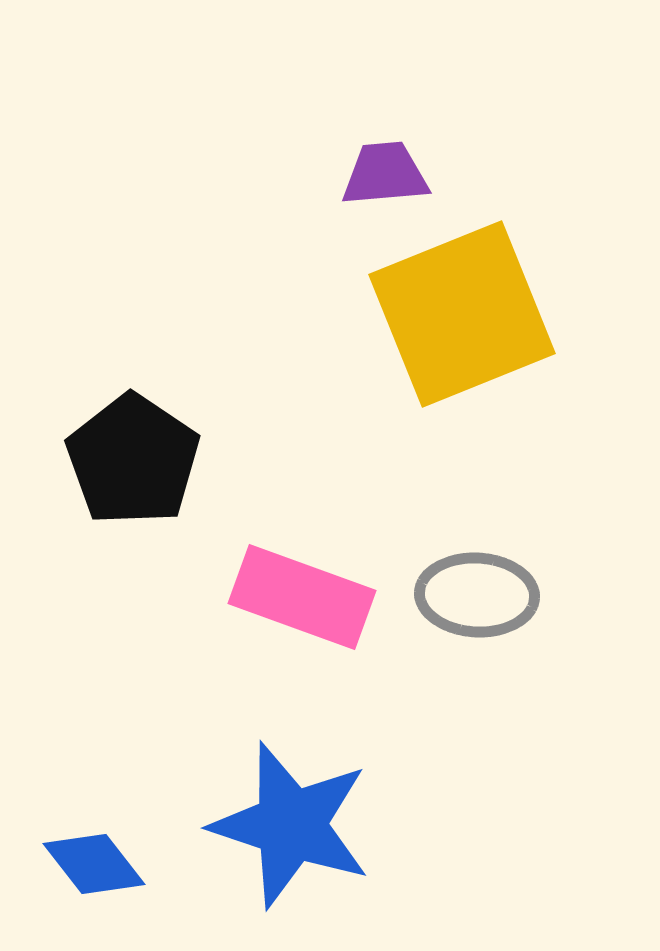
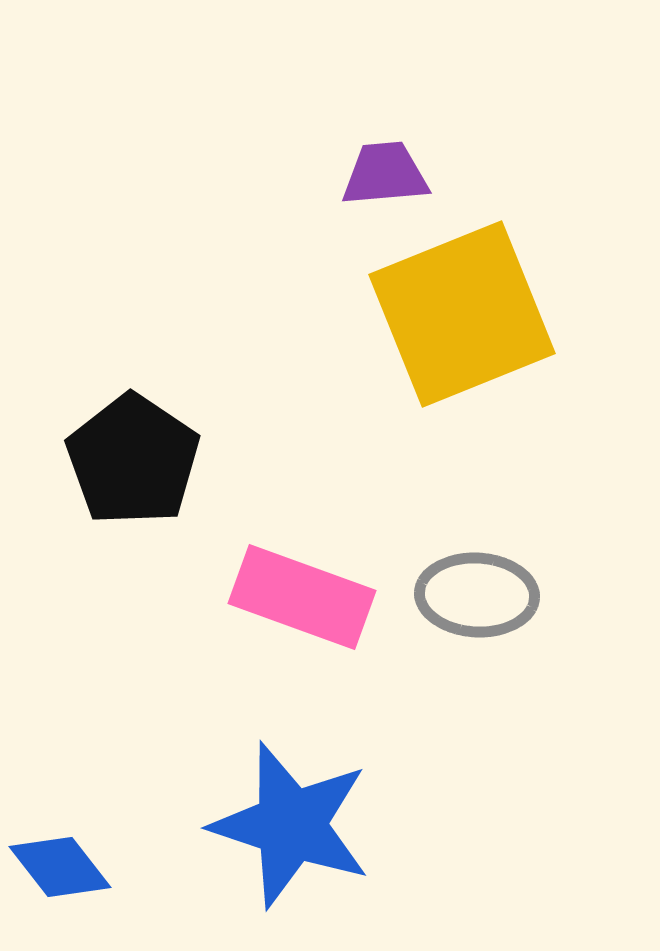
blue diamond: moved 34 px left, 3 px down
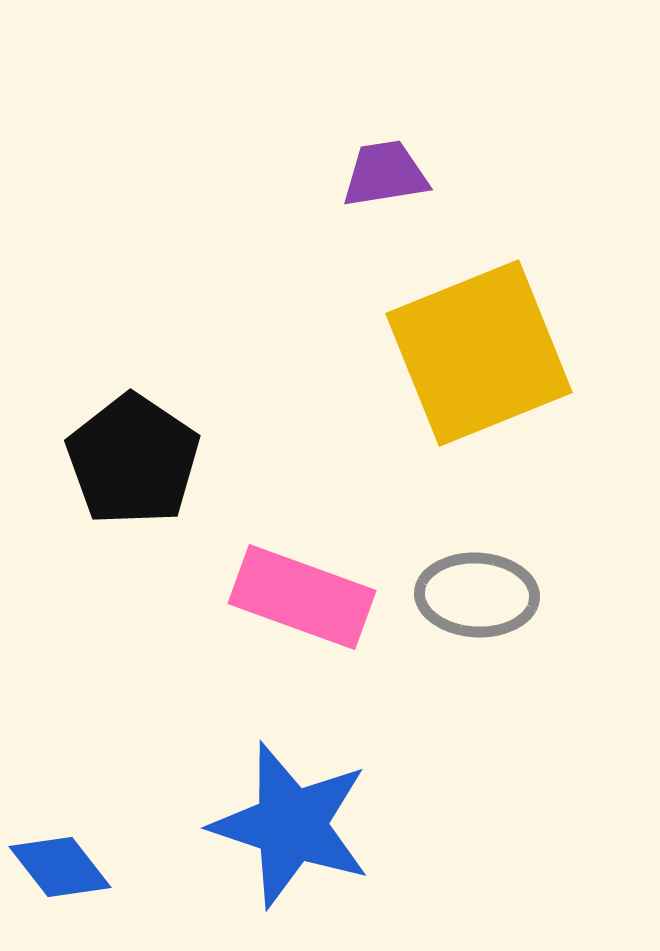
purple trapezoid: rotated 4 degrees counterclockwise
yellow square: moved 17 px right, 39 px down
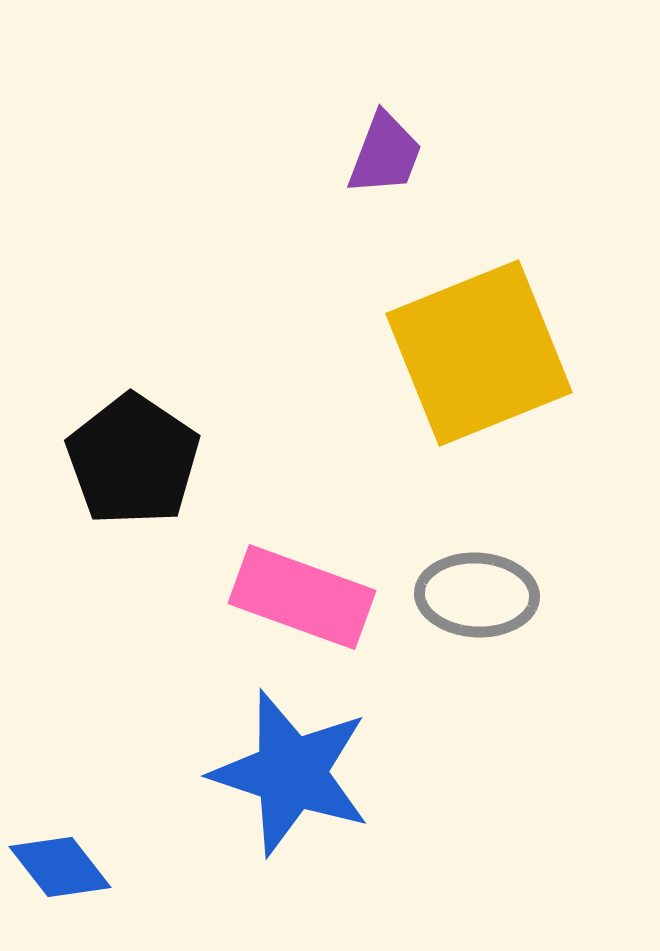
purple trapezoid: moved 20 px up; rotated 120 degrees clockwise
blue star: moved 52 px up
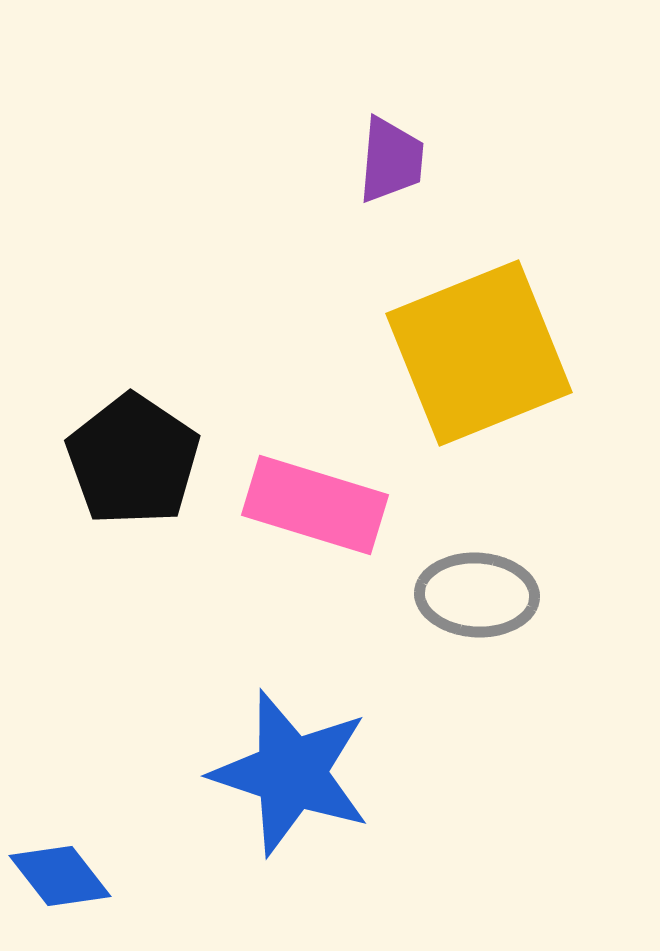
purple trapezoid: moved 6 px right, 6 px down; rotated 16 degrees counterclockwise
pink rectangle: moved 13 px right, 92 px up; rotated 3 degrees counterclockwise
blue diamond: moved 9 px down
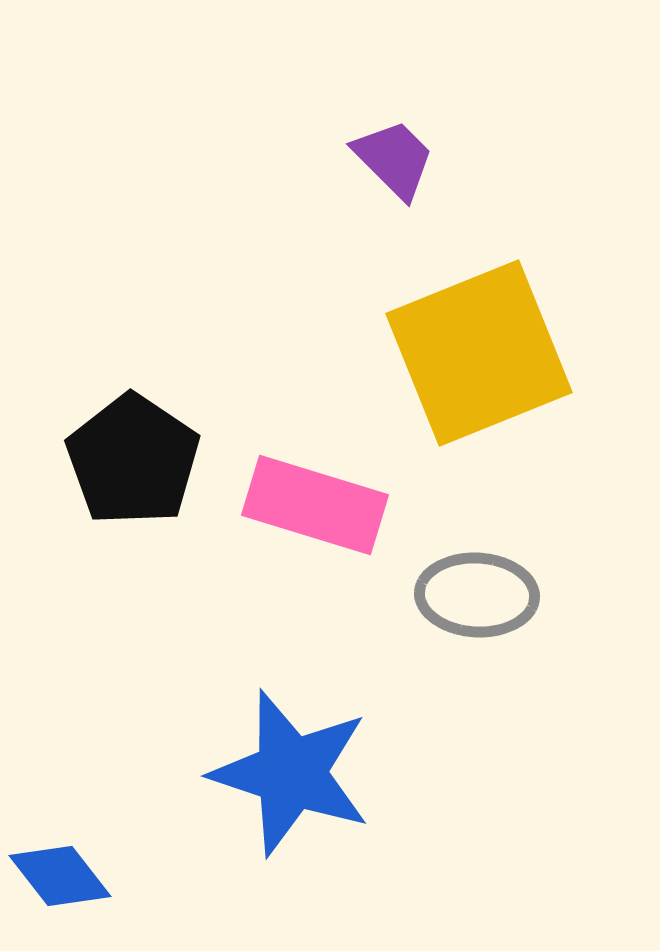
purple trapezoid: moved 3 px right, 1 px up; rotated 50 degrees counterclockwise
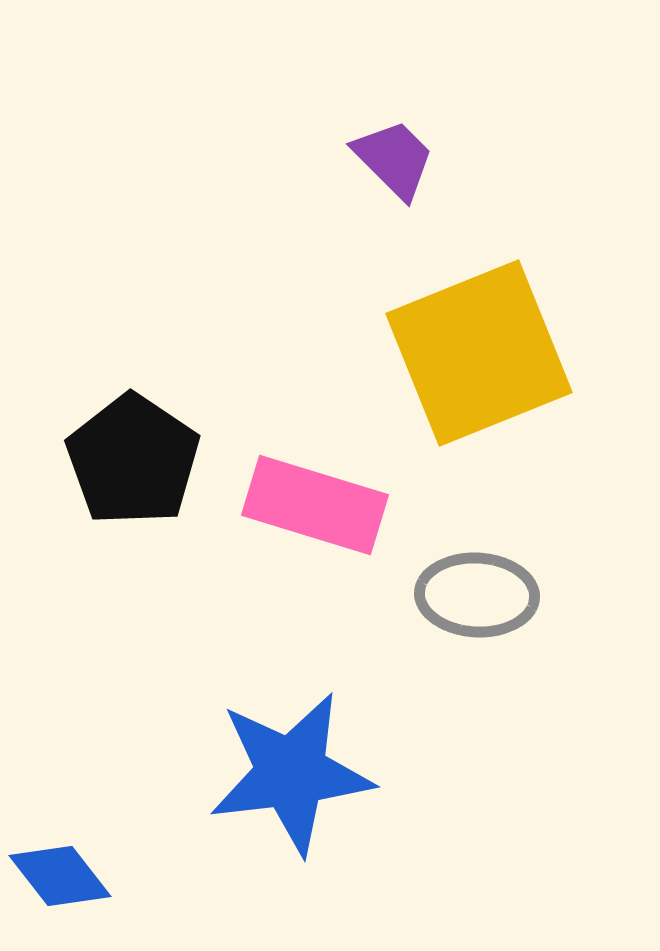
blue star: rotated 25 degrees counterclockwise
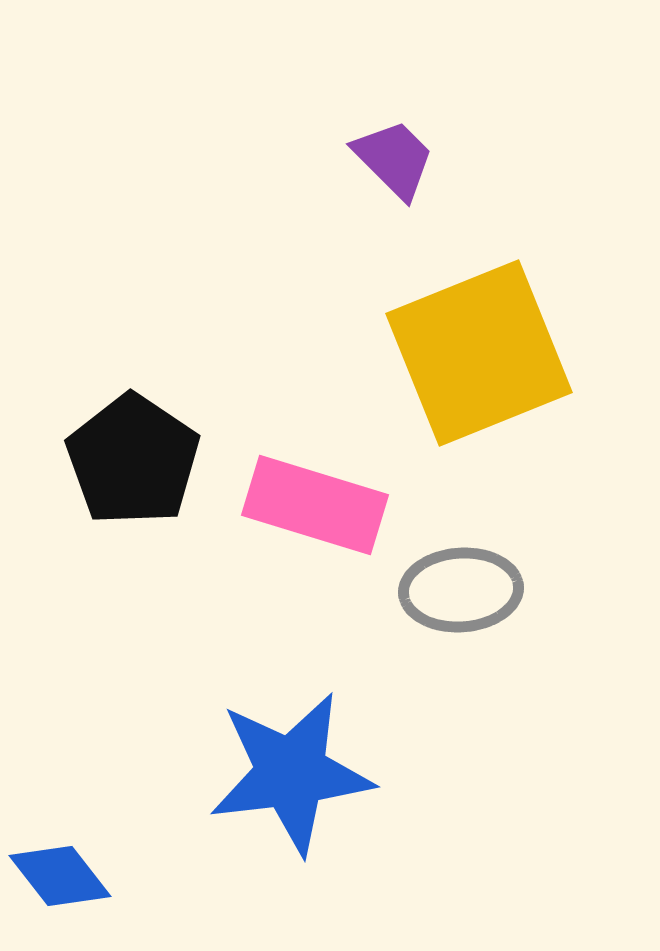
gray ellipse: moved 16 px left, 5 px up; rotated 7 degrees counterclockwise
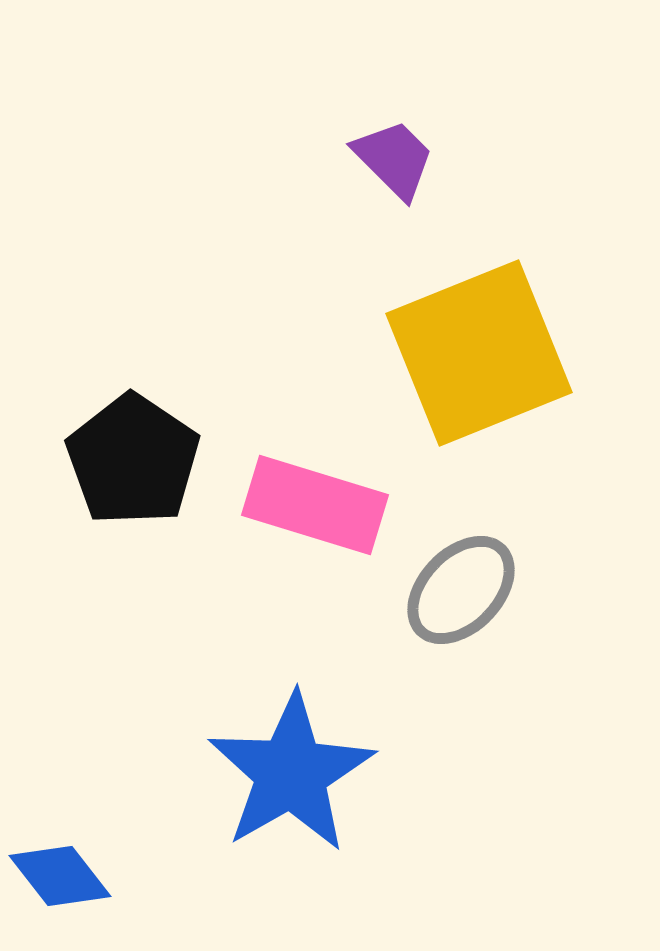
gray ellipse: rotated 42 degrees counterclockwise
blue star: rotated 23 degrees counterclockwise
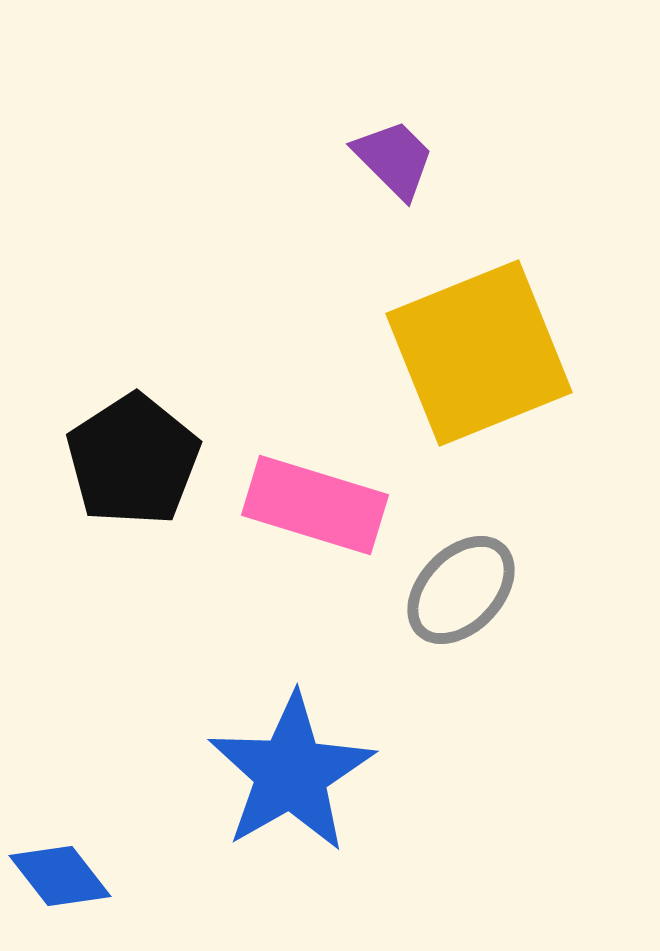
black pentagon: rotated 5 degrees clockwise
